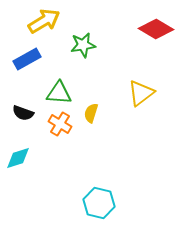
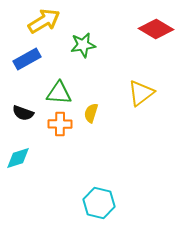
orange cross: rotated 30 degrees counterclockwise
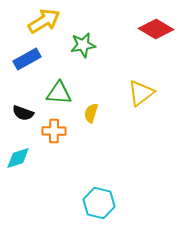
orange cross: moved 6 px left, 7 px down
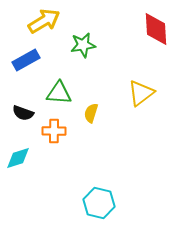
red diamond: rotated 56 degrees clockwise
blue rectangle: moved 1 px left, 1 px down
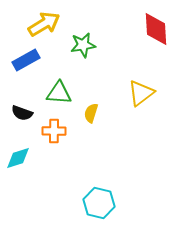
yellow arrow: moved 3 px down
black semicircle: moved 1 px left
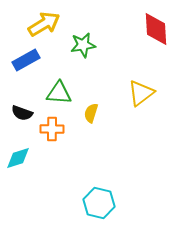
orange cross: moved 2 px left, 2 px up
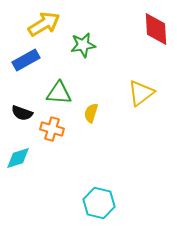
orange cross: rotated 15 degrees clockwise
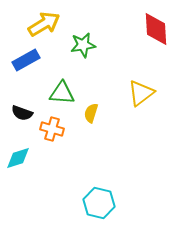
green triangle: moved 3 px right
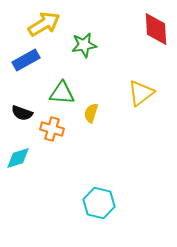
green star: moved 1 px right
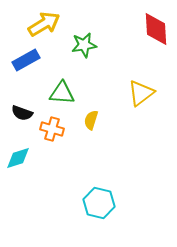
yellow semicircle: moved 7 px down
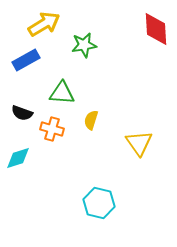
yellow triangle: moved 2 px left, 50 px down; rotated 28 degrees counterclockwise
